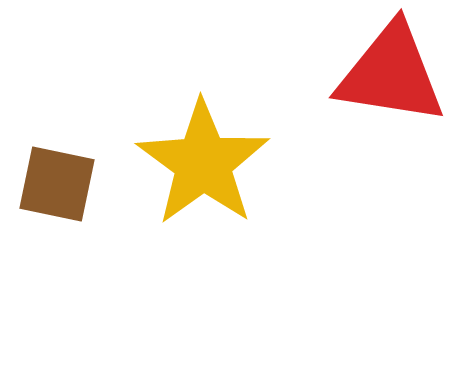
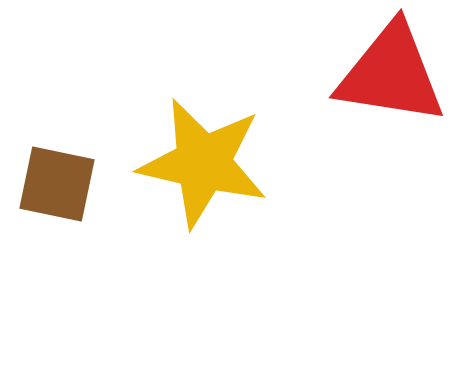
yellow star: rotated 23 degrees counterclockwise
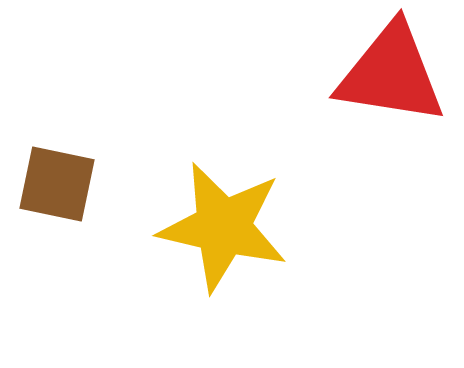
yellow star: moved 20 px right, 64 px down
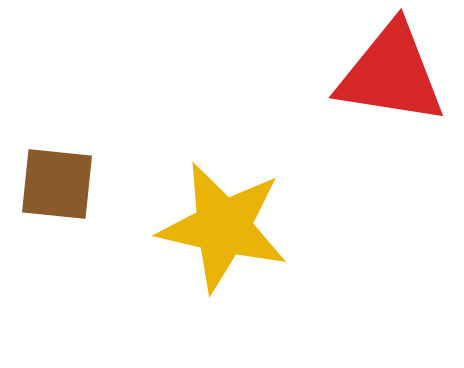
brown square: rotated 6 degrees counterclockwise
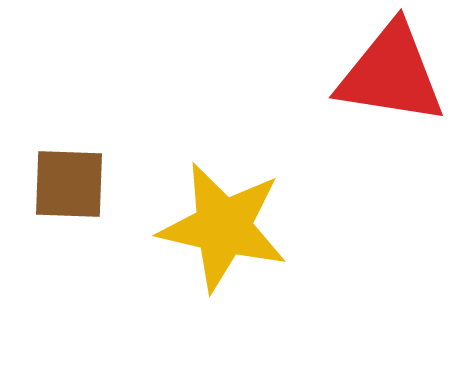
brown square: moved 12 px right; rotated 4 degrees counterclockwise
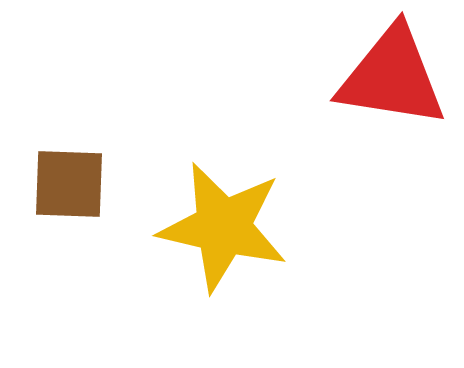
red triangle: moved 1 px right, 3 px down
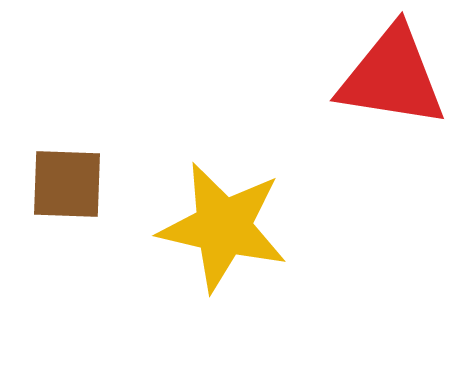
brown square: moved 2 px left
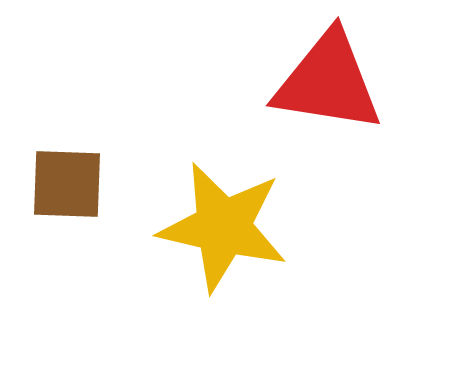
red triangle: moved 64 px left, 5 px down
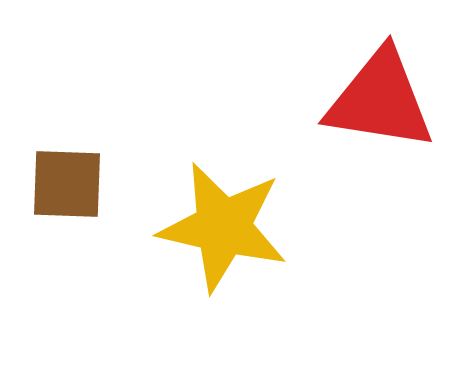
red triangle: moved 52 px right, 18 px down
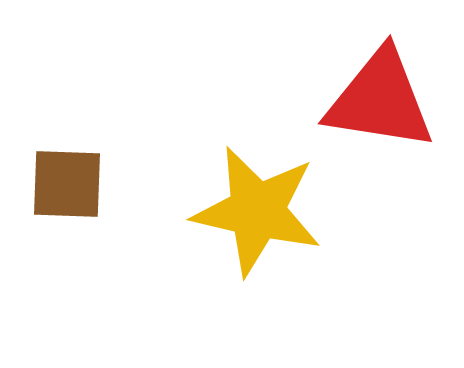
yellow star: moved 34 px right, 16 px up
